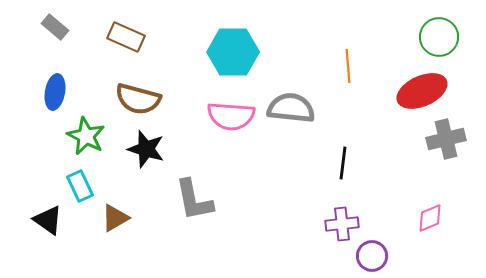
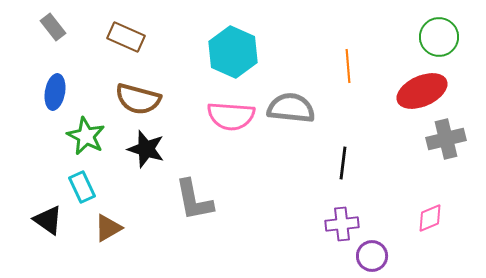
gray rectangle: moved 2 px left; rotated 12 degrees clockwise
cyan hexagon: rotated 24 degrees clockwise
cyan rectangle: moved 2 px right, 1 px down
brown triangle: moved 7 px left, 10 px down
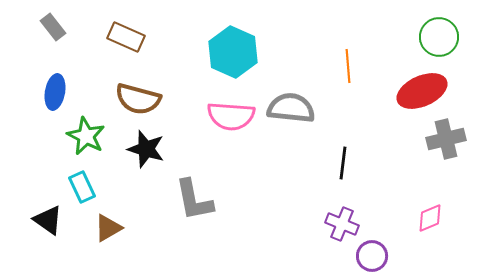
purple cross: rotated 28 degrees clockwise
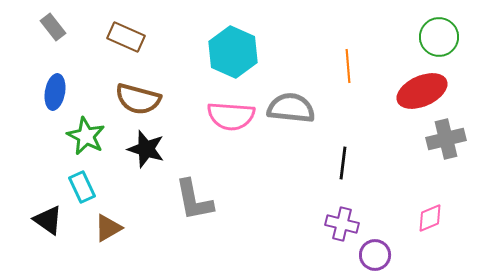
purple cross: rotated 8 degrees counterclockwise
purple circle: moved 3 px right, 1 px up
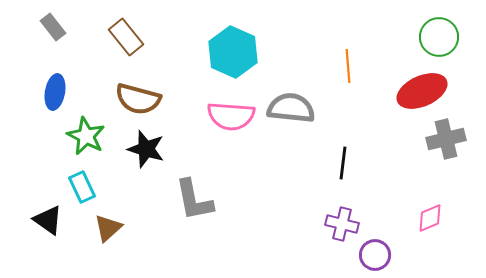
brown rectangle: rotated 27 degrees clockwise
brown triangle: rotated 12 degrees counterclockwise
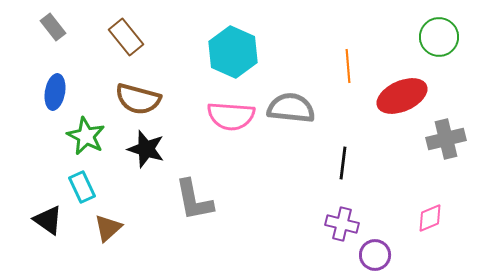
red ellipse: moved 20 px left, 5 px down
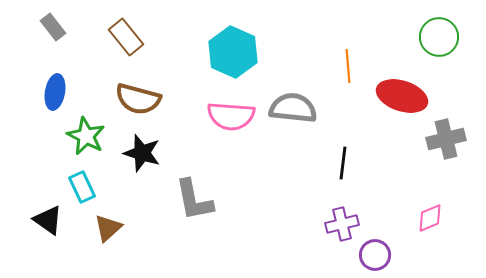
red ellipse: rotated 42 degrees clockwise
gray semicircle: moved 2 px right
black star: moved 4 px left, 4 px down
purple cross: rotated 28 degrees counterclockwise
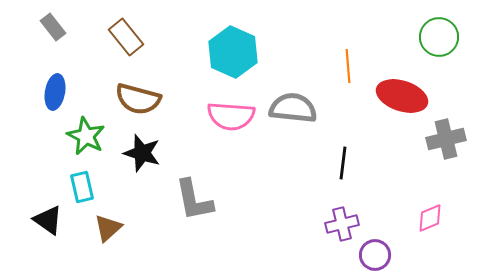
cyan rectangle: rotated 12 degrees clockwise
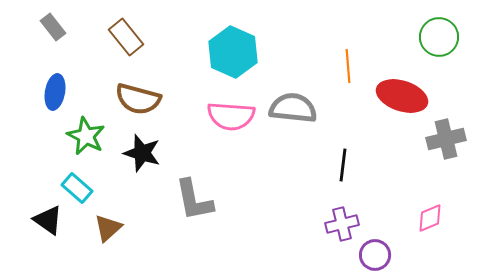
black line: moved 2 px down
cyan rectangle: moved 5 px left, 1 px down; rotated 36 degrees counterclockwise
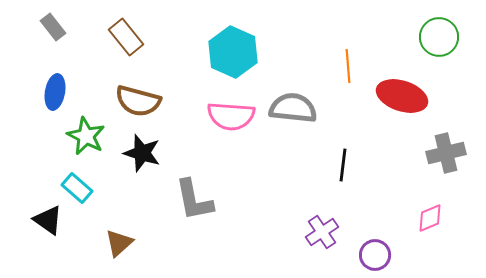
brown semicircle: moved 2 px down
gray cross: moved 14 px down
purple cross: moved 20 px left, 8 px down; rotated 20 degrees counterclockwise
brown triangle: moved 11 px right, 15 px down
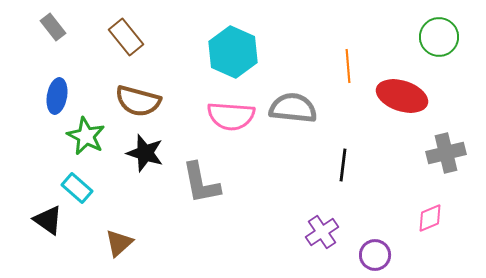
blue ellipse: moved 2 px right, 4 px down
black star: moved 3 px right
gray L-shape: moved 7 px right, 17 px up
